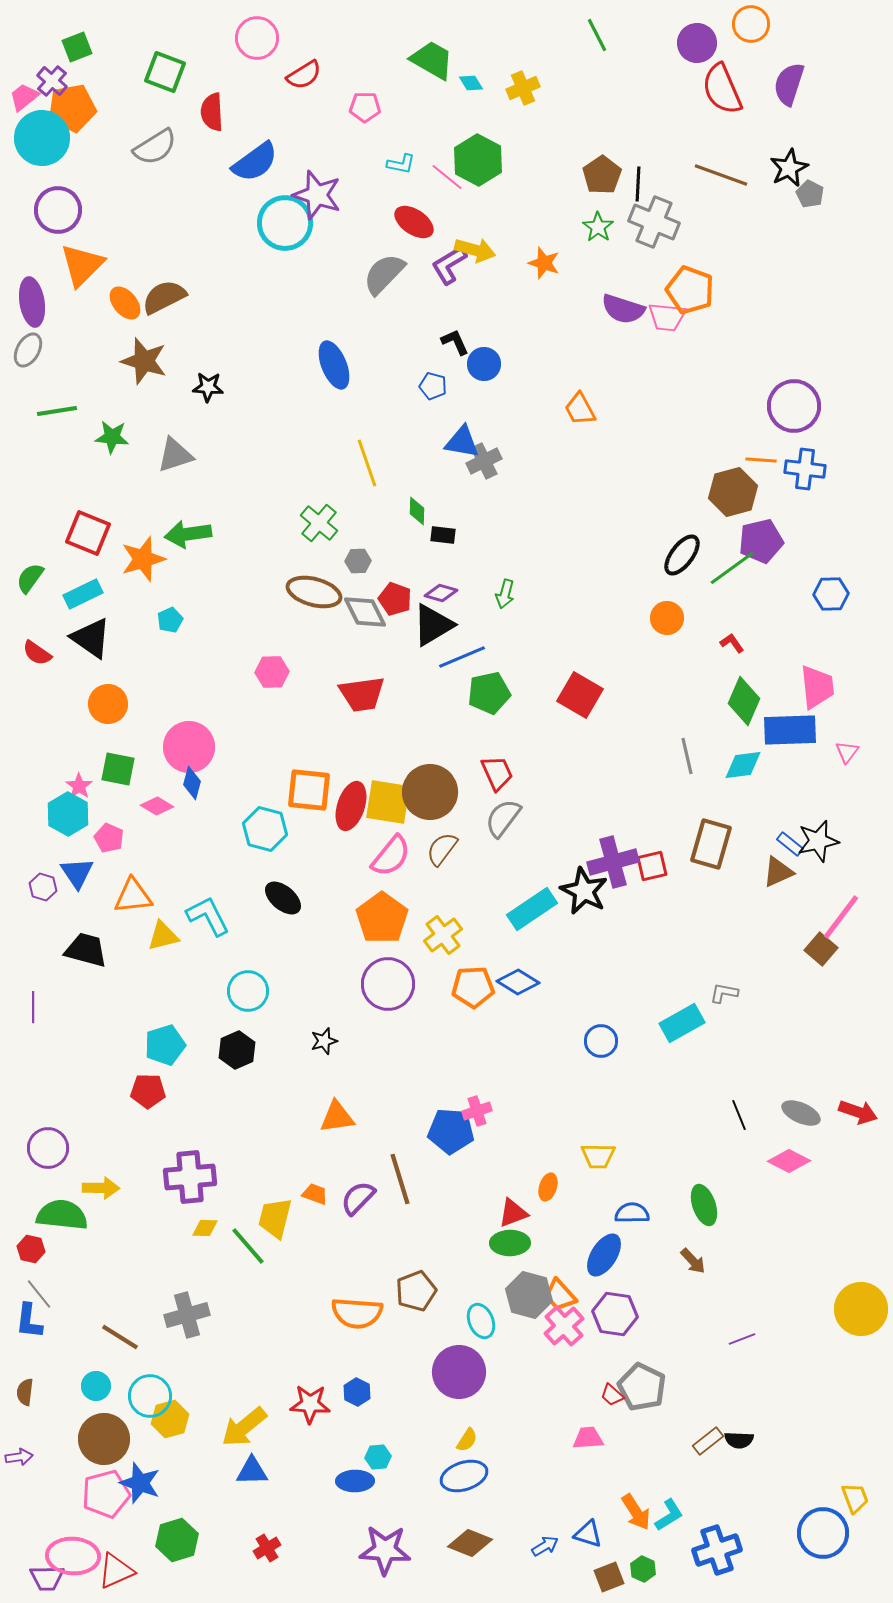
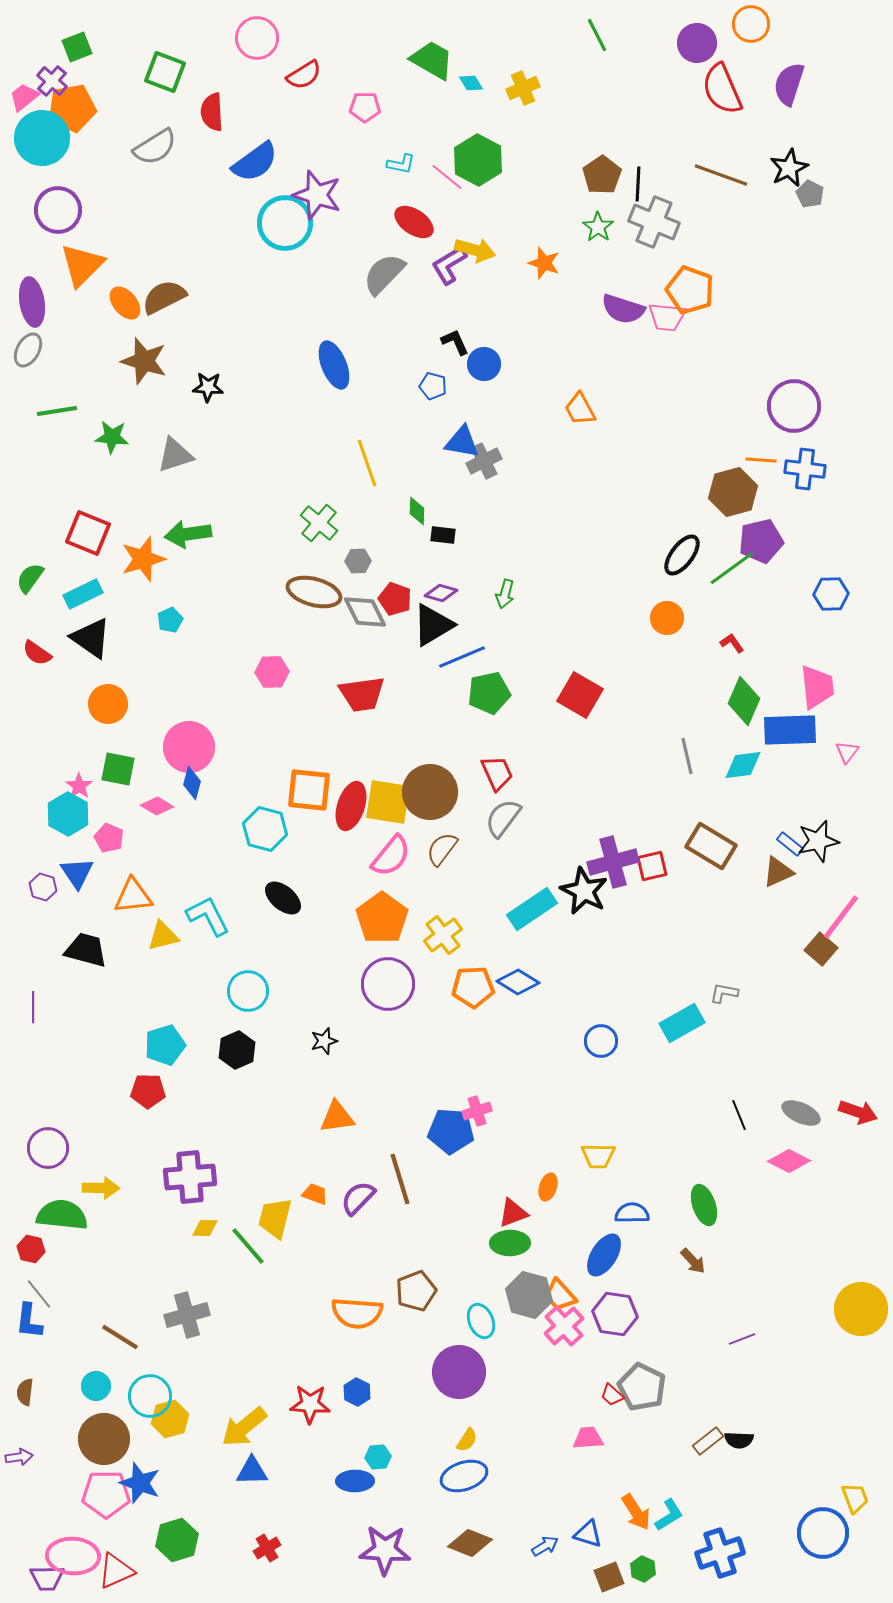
brown rectangle at (711, 844): moved 2 px down; rotated 75 degrees counterclockwise
pink pentagon at (106, 1494): rotated 15 degrees clockwise
blue cross at (717, 1550): moved 3 px right, 3 px down
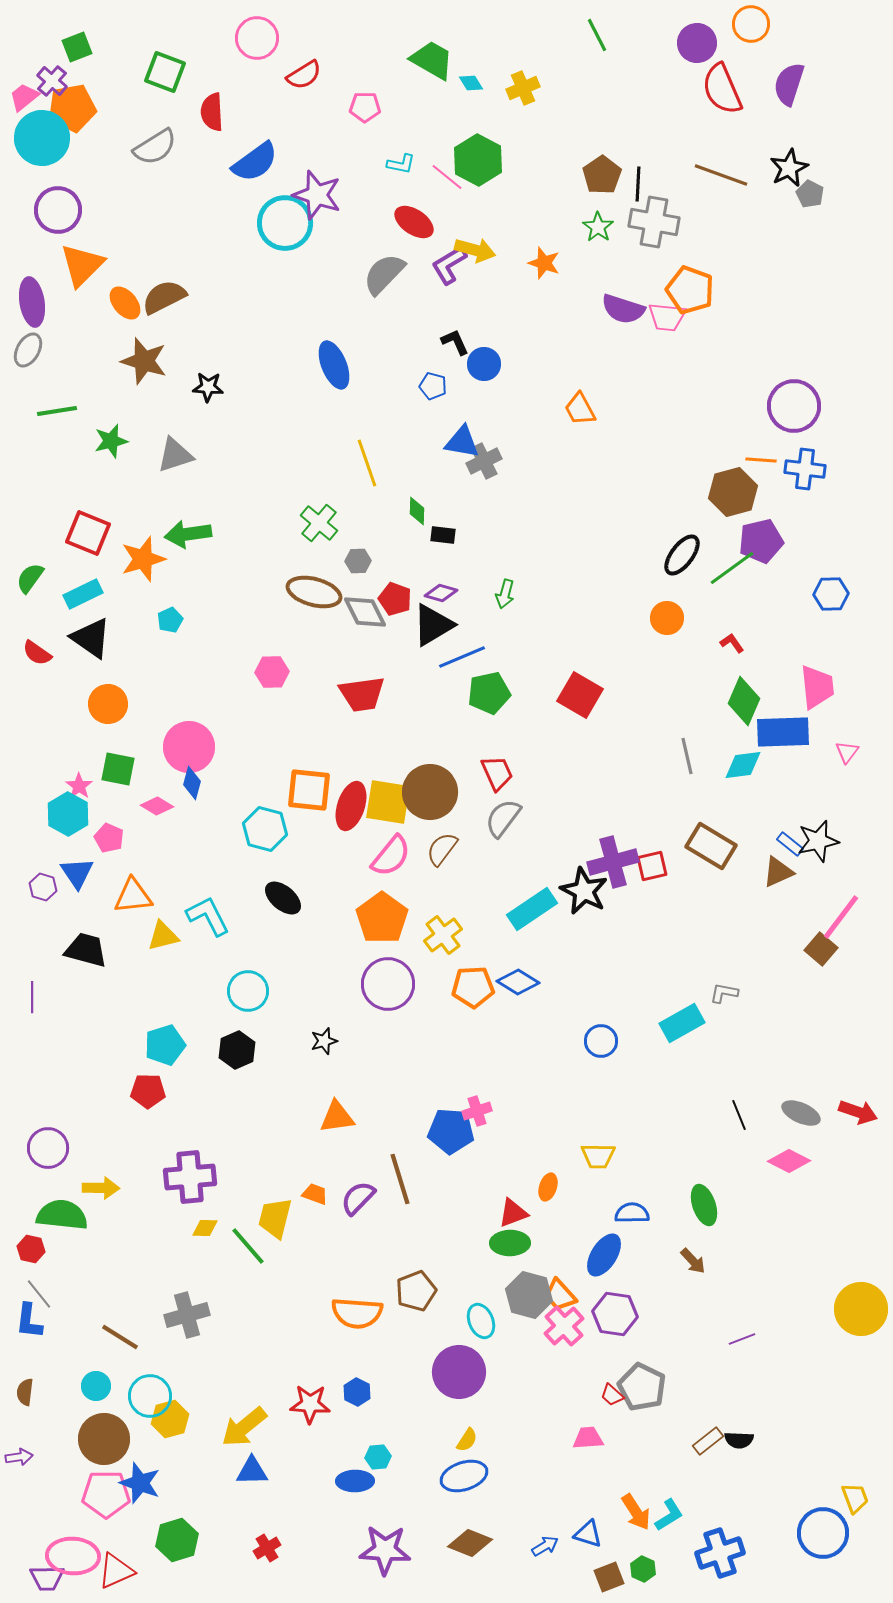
gray cross at (654, 222): rotated 12 degrees counterclockwise
green star at (112, 437): moved 1 px left, 4 px down; rotated 20 degrees counterclockwise
blue rectangle at (790, 730): moved 7 px left, 2 px down
purple line at (33, 1007): moved 1 px left, 10 px up
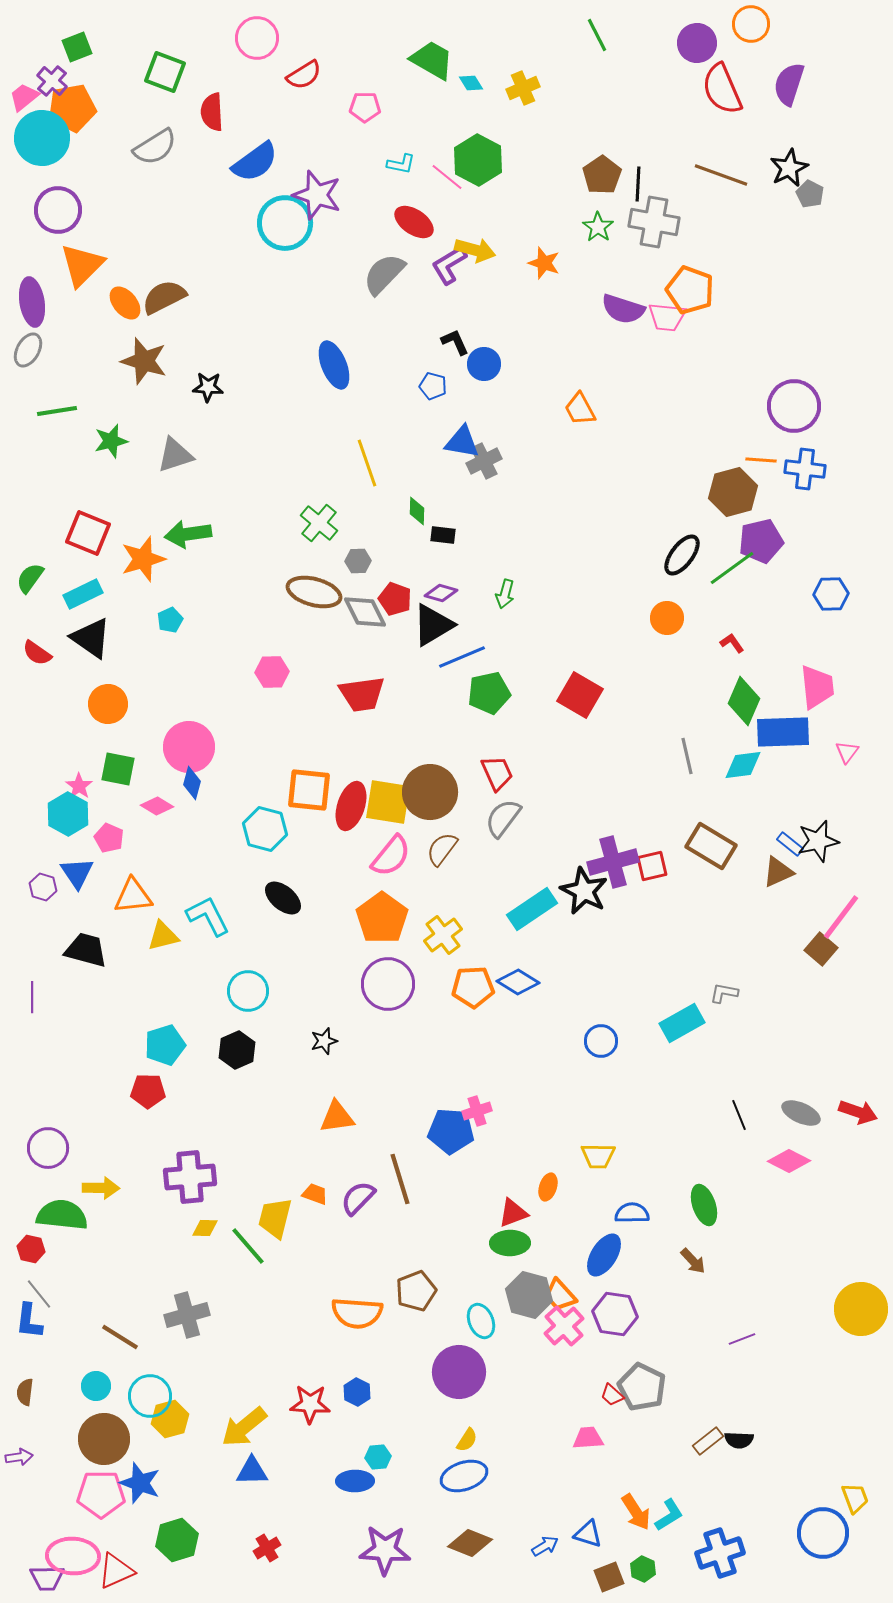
pink pentagon at (106, 1494): moved 5 px left
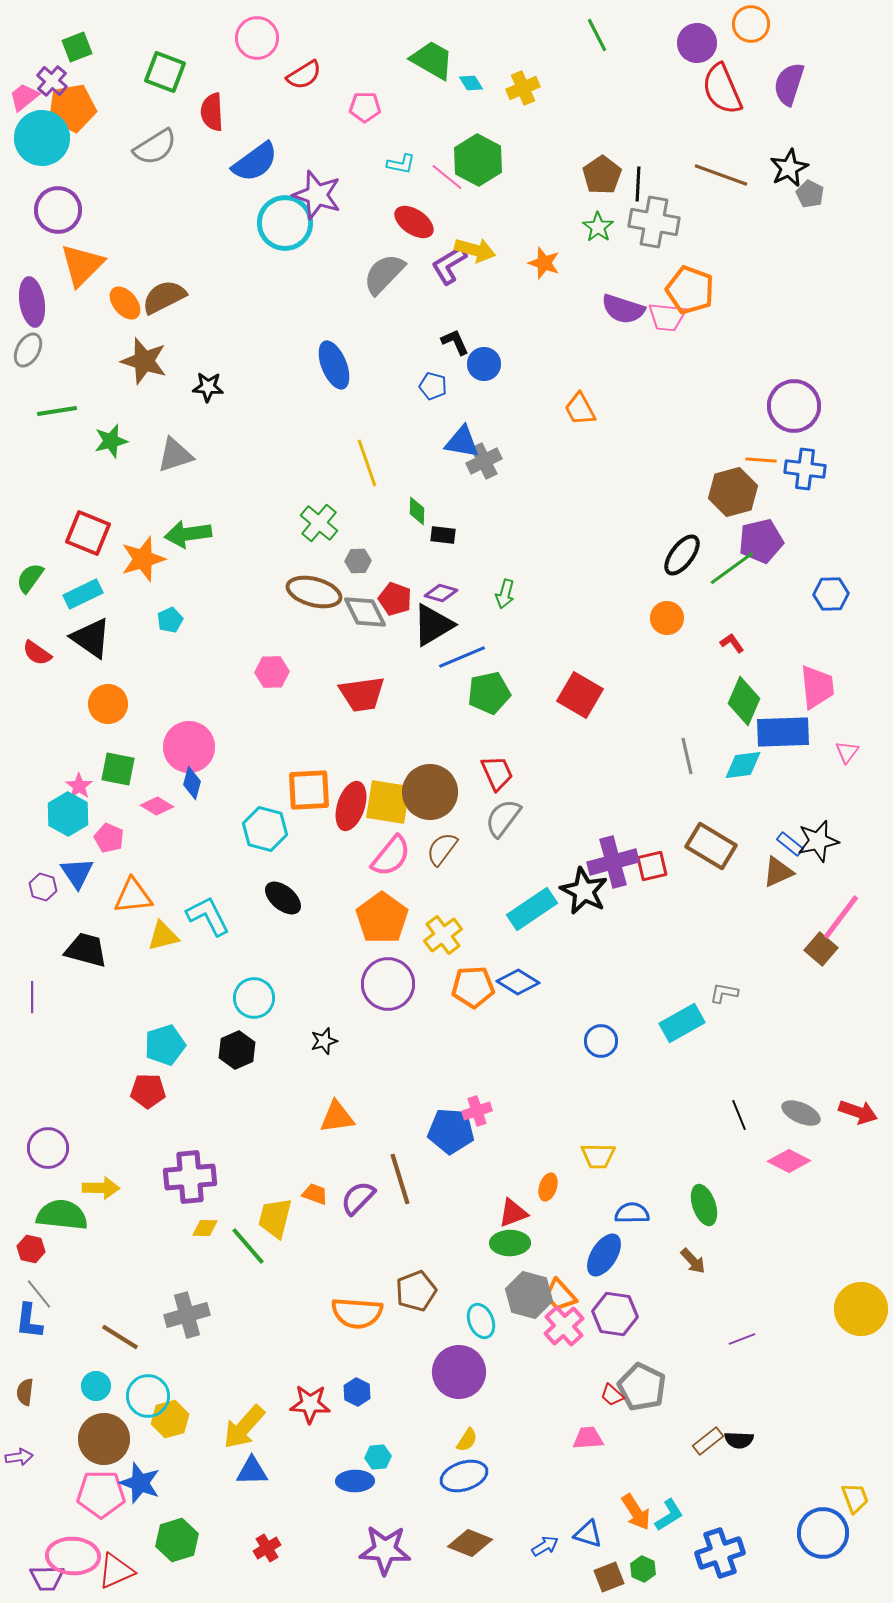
orange square at (309, 790): rotated 9 degrees counterclockwise
cyan circle at (248, 991): moved 6 px right, 7 px down
cyan circle at (150, 1396): moved 2 px left
yellow arrow at (244, 1427): rotated 9 degrees counterclockwise
